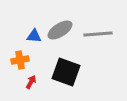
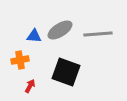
red arrow: moved 1 px left, 4 px down
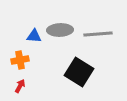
gray ellipse: rotated 30 degrees clockwise
black square: moved 13 px right; rotated 12 degrees clockwise
red arrow: moved 10 px left
